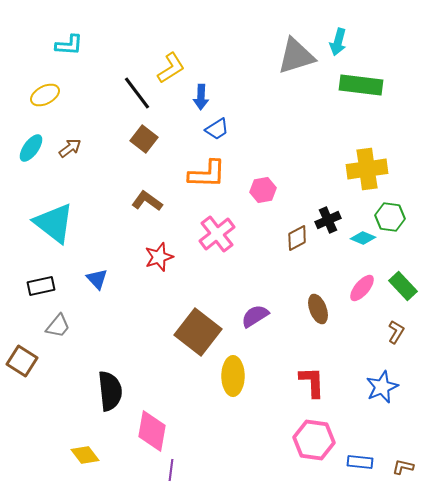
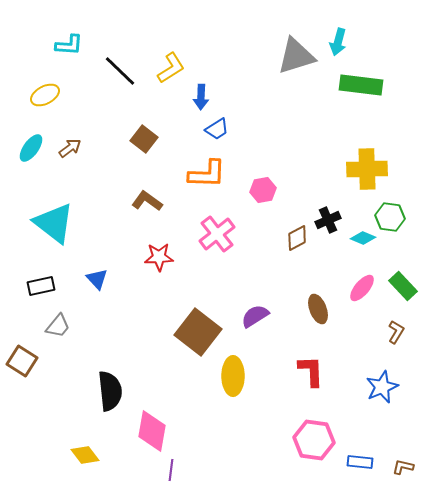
black line at (137, 93): moved 17 px left, 22 px up; rotated 9 degrees counterclockwise
yellow cross at (367, 169): rotated 6 degrees clockwise
red star at (159, 257): rotated 16 degrees clockwise
red L-shape at (312, 382): moved 1 px left, 11 px up
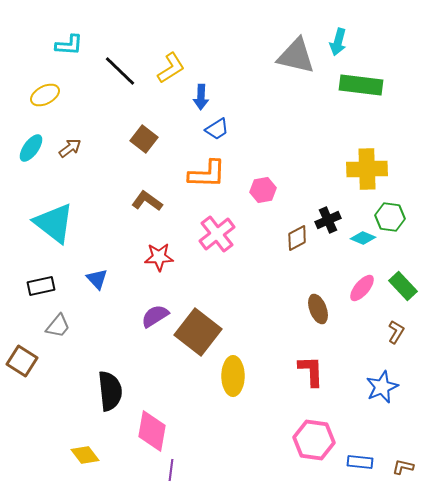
gray triangle at (296, 56): rotated 30 degrees clockwise
purple semicircle at (255, 316): moved 100 px left
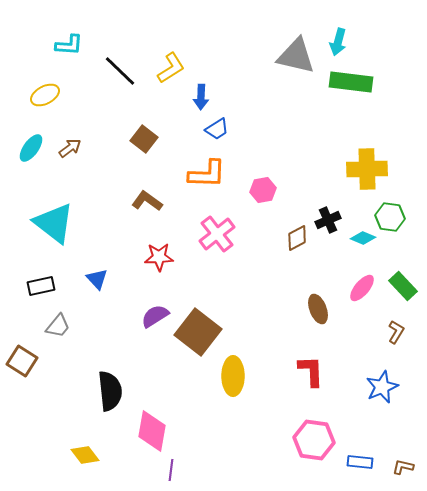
green rectangle at (361, 85): moved 10 px left, 3 px up
